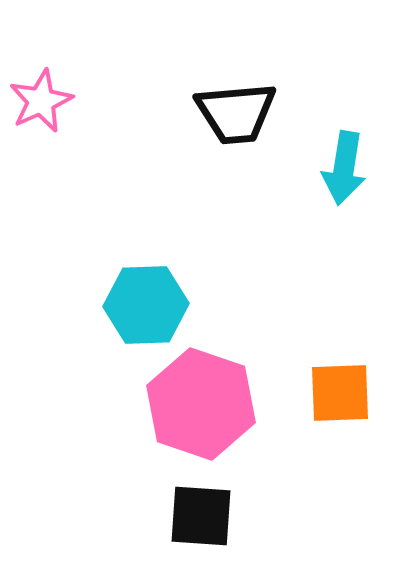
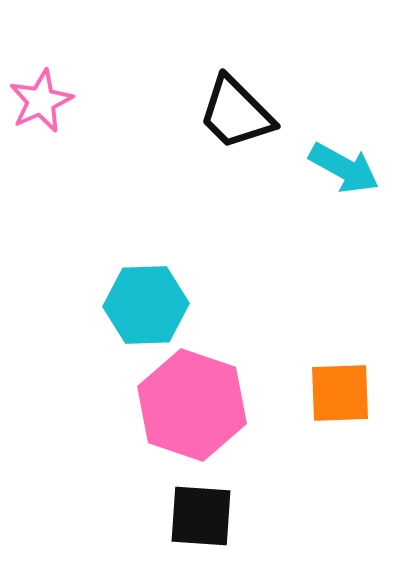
black trapezoid: rotated 50 degrees clockwise
cyan arrow: rotated 70 degrees counterclockwise
pink hexagon: moved 9 px left, 1 px down
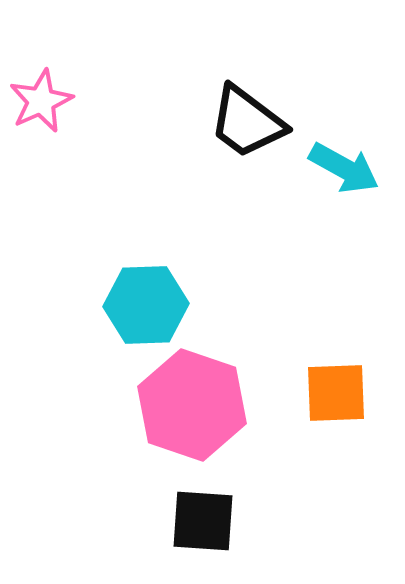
black trapezoid: moved 11 px right, 9 px down; rotated 8 degrees counterclockwise
orange square: moved 4 px left
black square: moved 2 px right, 5 px down
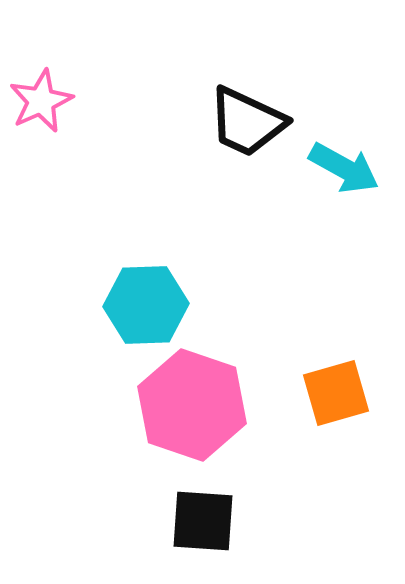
black trapezoid: rotated 12 degrees counterclockwise
orange square: rotated 14 degrees counterclockwise
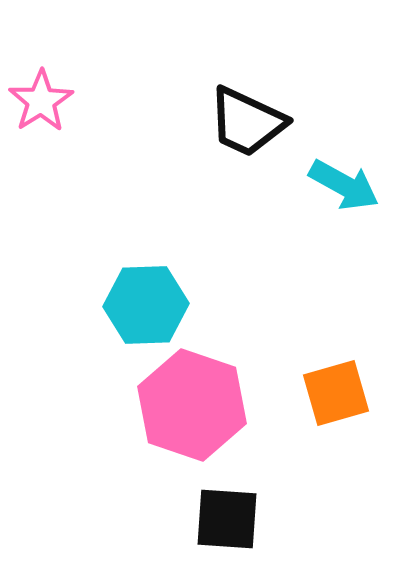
pink star: rotated 8 degrees counterclockwise
cyan arrow: moved 17 px down
black square: moved 24 px right, 2 px up
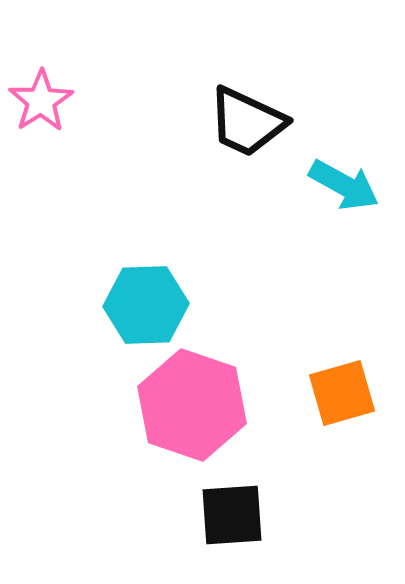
orange square: moved 6 px right
black square: moved 5 px right, 4 px up; rotated 8 degrees counterclockwise
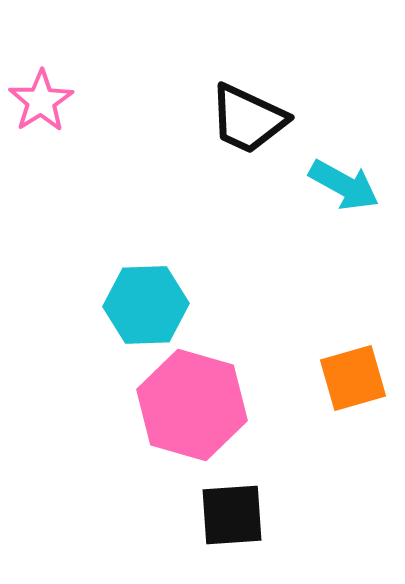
black trapezoid: moved 1 px right, 3 px up
orange square: moved 11 px right, 15 px up
pink hexagon: rotated 3 degrees counterclockwise
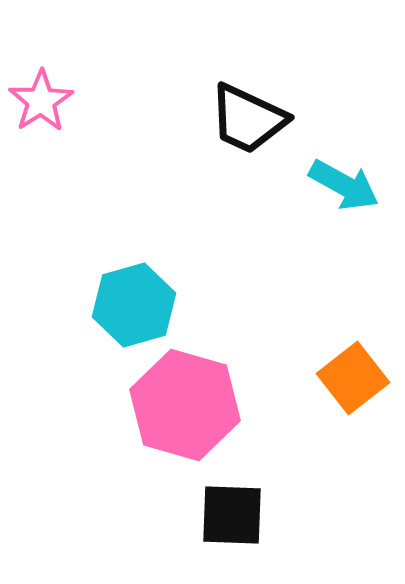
cyan hexagon: moved 12 px left; rotated 14 degrees counterclockwise
orange square: rotated 22 degrees counterclockwise
pink hexagon: moved 7 px left
black square: rotated 6 degrees clockwise
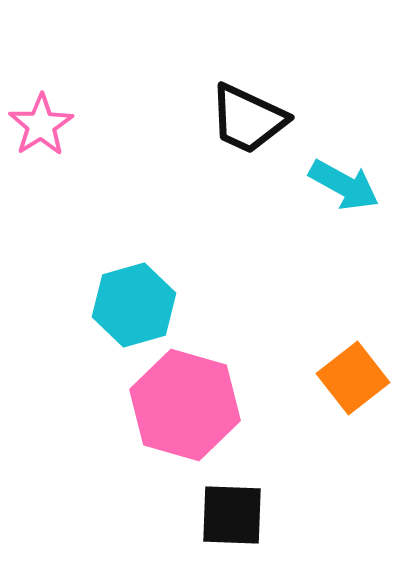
pink star: moved 24 px down
